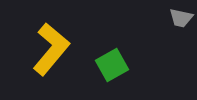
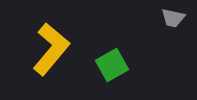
gray trapezoid: moved 8 px left
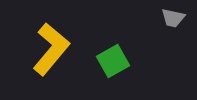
green square: moved 1 px right, 4 px up
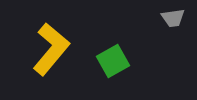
gray trapezoid: rotated 20 degrees counterclockwise
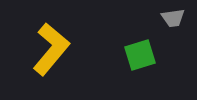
green square: moved 27 px right, 6 px up; rotated 12 degrees clockwise
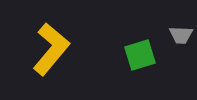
gray trapezoid: moved 8 px right, 17 px down; rotated 10 degrees clockwise
